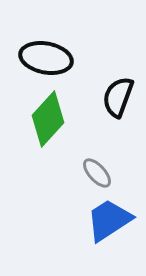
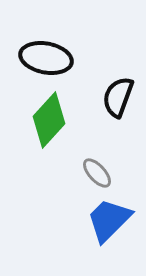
green diamond: moved 1 px right, 1 px down
blue trapezoid: rotated 12 degrees counterclockwise
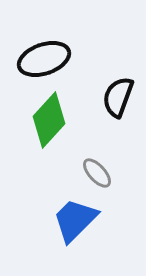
black ellipse: moved 2 px left, 1 px down; rotated 30 degrees counterclockwise
blue trapezoid: moved 34 px left
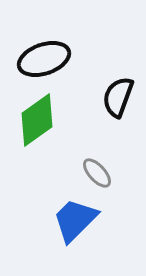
green diamond: moved 12 px left; rotated 12 degrees clockwise
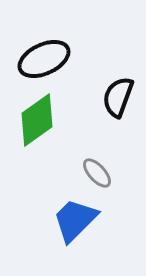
black ellipse: rotated 6 degrees counterclockwise
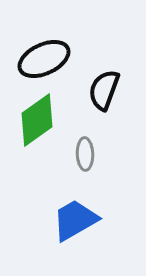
black semicircle: moved 14 px left, 7 px up
gray ellipse: moved 12 px left, 19 px up; rotated 40 degrees clockwise
blue trapezoid: rotated 15 degrees clockwise
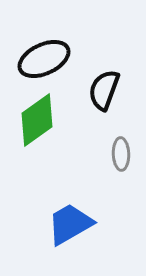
gray ellipse: moved 36 px right
blue trapezoid: moved 5 px left, 4 px down
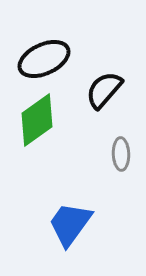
black semicircle: rotated 21 degrees clockwise
blue trapezoid: rotated 24 degrees counterclockwise
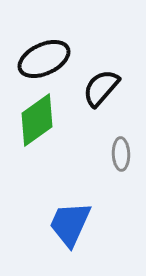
black semicircle: moved 3 px left, 2 px up
blue trapezoid: rotated 12 degrees counterclockwise
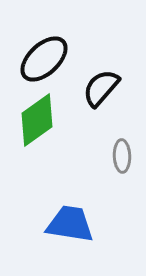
black ellipse: rotated 18 degrees counterclockwise
gray ellipse: moved 1 px right, 2 px down
blue trapezoid: rotated 75 degrees clockwise
